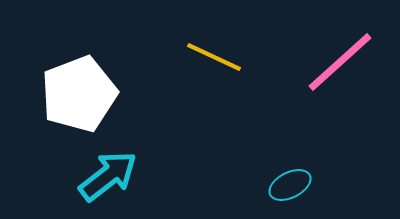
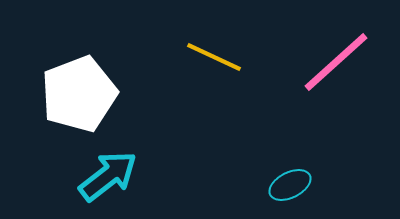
pink line: moved 4 px left
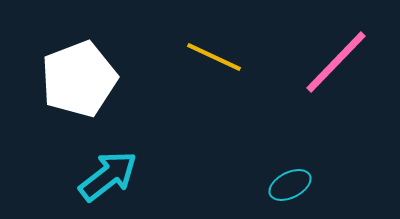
pink line: rotated 4 degrees counterclockwise
white pentagon: moved 15 px up
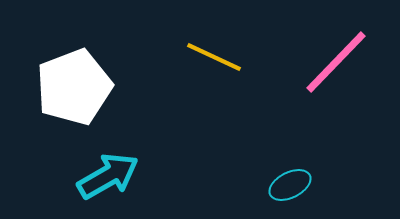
white pentagon: moved 5 px left, 8 px down
cyan arrow: rotated 8 degrees clockwise
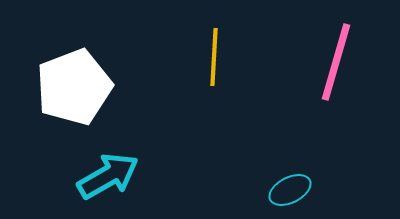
yellow line: rotated 68 degrees clockwise
pink line: rotated 28 degrees counterclockwise
cyan ellipse: moved 5 px down
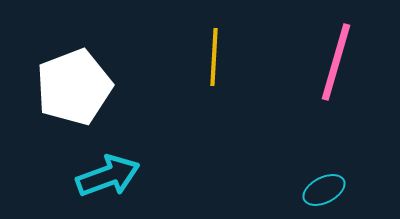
cyan arrow: rotated 10 degrees clockwise
cyan ellipse: moved 34 px right
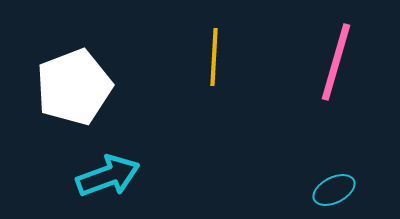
cyan ellipse: moved 10 px right
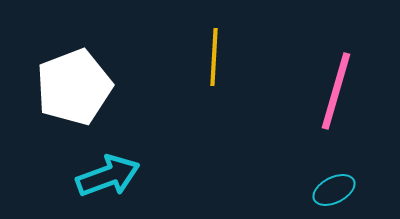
pink line: moved 29 px down
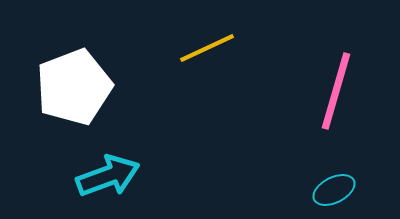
yellow line: moved 7 px left, 9 px up; rotated 62 degrees clockwise
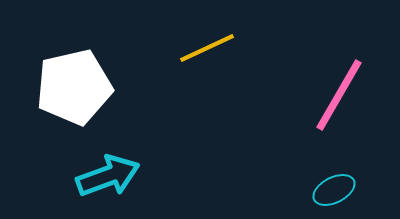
white pentagon: rotated 8 degrees clockwise
pink line: moved 3 px right, 4 px down; rotated 14 degrees clockwise
